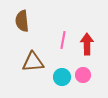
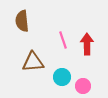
pink line: rotated 30 degrees counterclockwise
pink circle: moved 11 px down
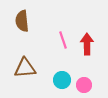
brown triangle: moved 8 px left, 6 px down
cyan circle: moved 3 px down
pink circle: moved 1 px right, 1 px up
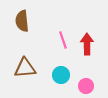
cyan circle: moved 1 px left, 5 px up
pink circle: moved 2 px right, 1 px down
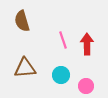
brown semicircle: rotated 10 degrees counterclockwise
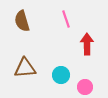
pink line: moved 3 px right, 21 px up
pink circle: moved 1 px left, 1 px down
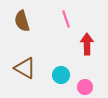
brown triangle: rotated 35 degrees clockwise
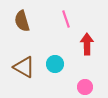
brown triangle: moved 1 px left, 1 px up
cyan circle: moved 6 px left, 11 px up
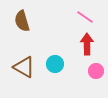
pink line: moved 19 px right, 2 px up; rotated 36 degrees counterclockwise
pink circle: moved 11 px right, 16 px up
